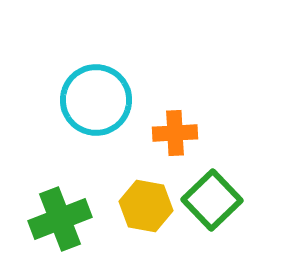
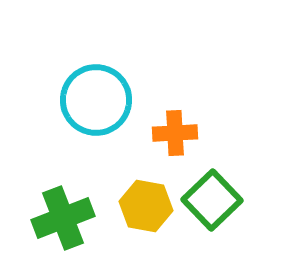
green cross: moved 3 px right, 1 px up
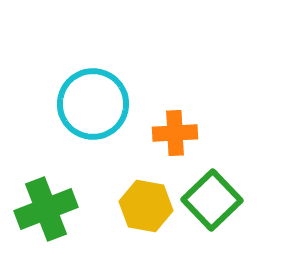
cyan circle: moved 3 px left, 4 px down
green cross: moved 17 px left, 9 px up
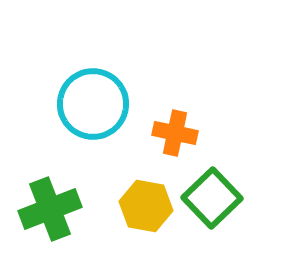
orange cross: rotated 15 degrees clockwise
green square: moved 2 px up
green cross: moved 4 px right
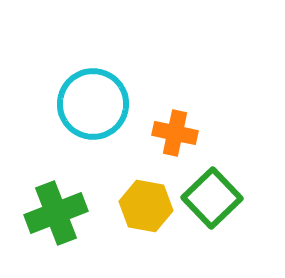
green cross: moved 6 px right, 4 px down
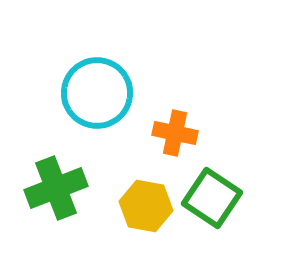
cyan circle: moved 4 px right, 11 px up
green square: rotated 12 degrees counterclockwise
green cross: moved 25 px up
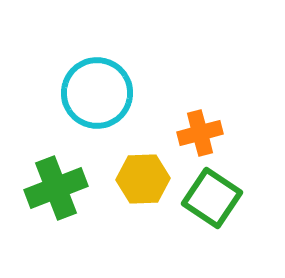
orange cross: moved 25 px right; rotated 27 degrees counterclockwise
yellow hexagon: moved 3 px left, 27 px up; rotated 12 degrees counterclockwise
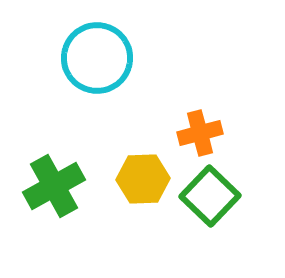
cyan circle: moved 35 px up
green cross: moved 2 px left, 2 px up; rotated 8 degrees counterclockwise
green square: moved 2 px left, 2 px up; rotated 10 degrees clockwise
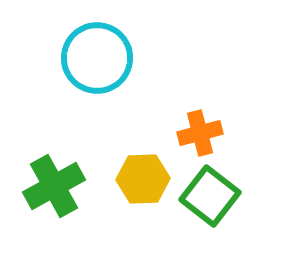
green square: rotated 6 degrees counterclockwise
